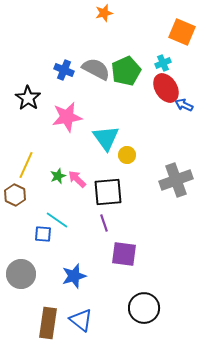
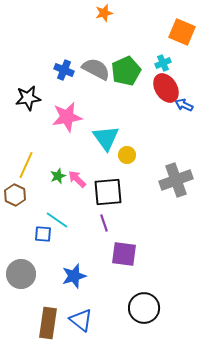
black star: rotated 30 degrees clockwise
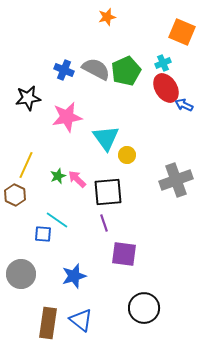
orange star: moved 3 px right, 4 px down
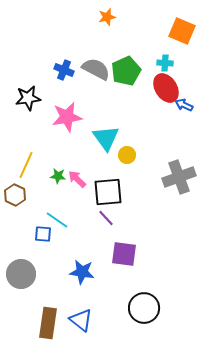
orange square: moved 1 px up
cyan cross: moved 2 px right; rotated 28 degrees clockwise
green star: rotated 28 degrees clockwise
gray cross: moved 3 px right, 3 px up
purple line: moved 2 px right, 5 px up; rotated 24 degrees counterclockwise
blue star: moved 8 px right, 4 px up; rotated 25 degrees clockwise
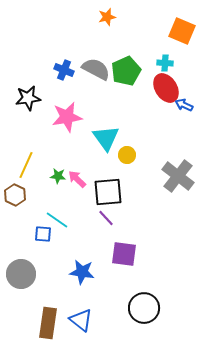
gray cross: moved 1 px left, 1 px up; rotated 32 degrees counterclockwise
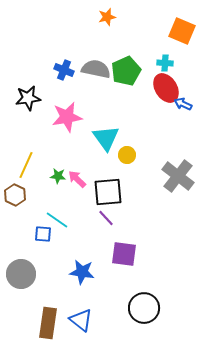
gray semicircle: rotated 16 degrees counterclockwise
blue arrow: moved 1 px left, 1 px up
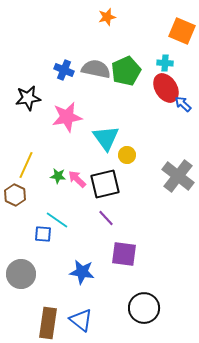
blue arrow: rotated 18 degrees clockwise
black square: moved 3 px left, 8 px up; rotated 8 degrees counterclockwise
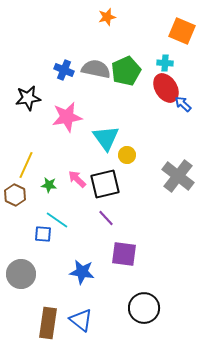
green star: moved 9 px left, 9 px down
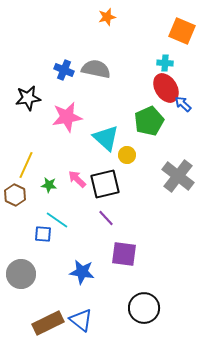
green pentagon: moved 23 px right, 50 px down
cyan triangle: rotated 12 degrees counterclockwise
brown rectangle: rotated 56 degrees clockwise
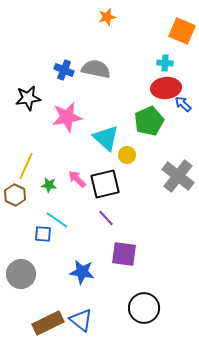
red ellipse: rotated 64 degrees counterclockwise
yellow line: moved 1 px down
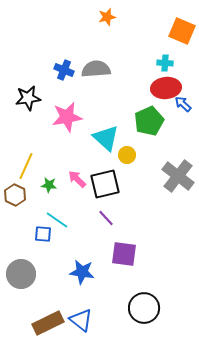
gray semicircle: rotated 16 degrees counterclockwise
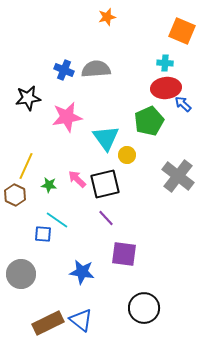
cyan triangle: rotated 12 degrees clockwise
